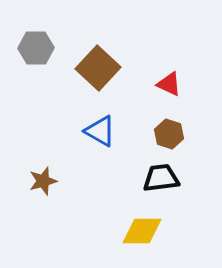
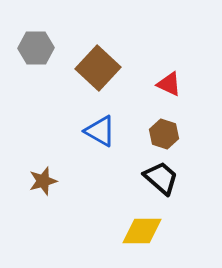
brown hexagon: moved 5 px left
black trapezoid: rotated 48 degrees clockwise
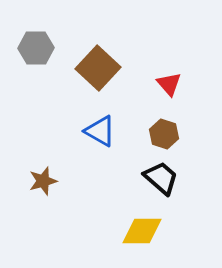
red triangle: rotated 24 degrees clockwise
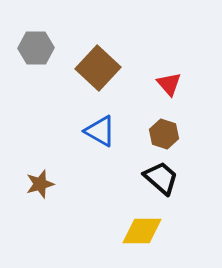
brown star: moved 3 px left, 3 px down
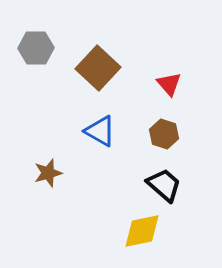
black trapezoid: moved 3 px right, 7 px down
brown star: moved 8 px right, 11 px up
yellow diamond: rotated 12 degrees counterclockwise
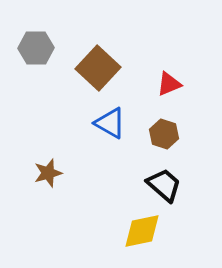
red triangle: rotated 48 degrees clockwise
blue triangle: moved 10 px right, 8 px up
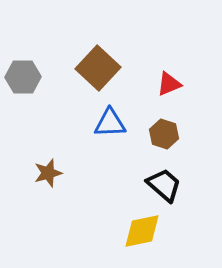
gray hexagon: moved 13 px left, 29 px down
blue triangle: rotated 32 degrees counterclockwise
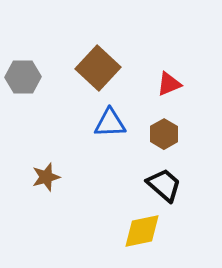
brown hexagon: rotated 12 degrees clockwise
brown star: moved 2 px left, 4 px down
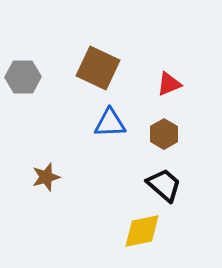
brown square: rotated 18 degrees counterclockwise
